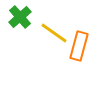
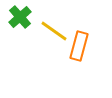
yellow line: moved 2 px up
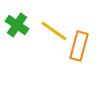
green cross: moved 3 px left, 8 px down; rotated 15 degrees counterclockwise
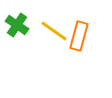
orange rectangle: moved 10 px up
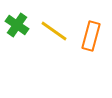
orange rectangle: moved 12 px right
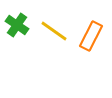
orange rectangle: rotated 12 degrees clockwise
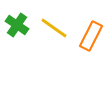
yellow line: moved 3 px up
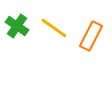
green cross: moved 1 px down
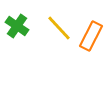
yellow line: moved 5 px right; rotated 12 degrees clockwise
